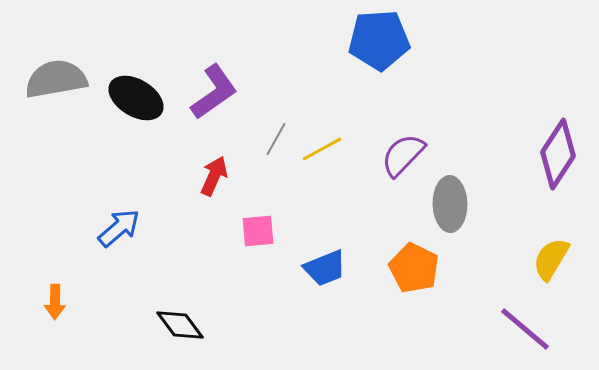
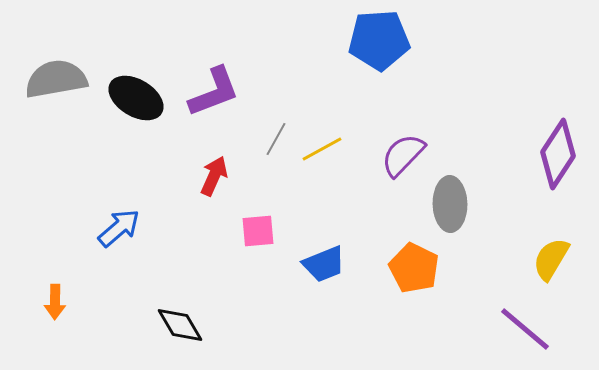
purple L-shape: rotated 14 degrees clockwise
blue trapezoid: moved 1 px left, 4 px up
black diamond: rotated 6 degrees clockwise
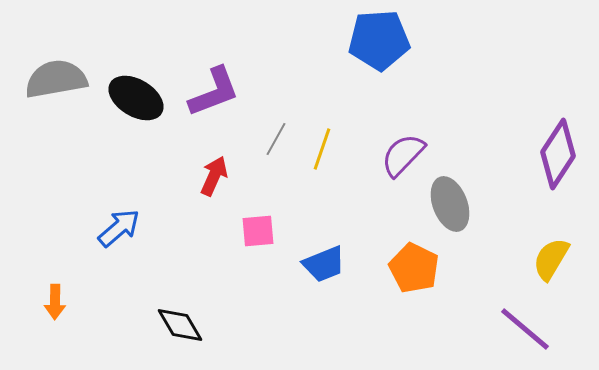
yellow line: rotated 42 degrees counterclockwise
gray ellipse: rotated 20 degrees counterclockwise
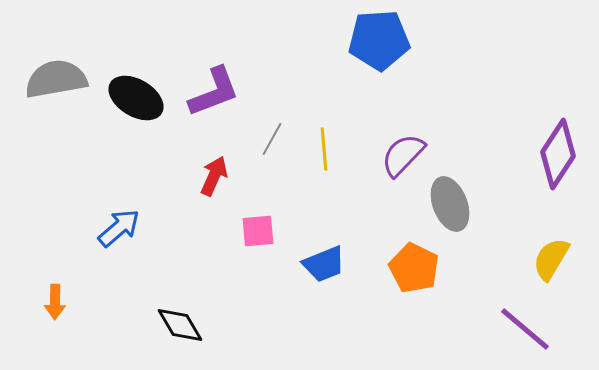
gray line: moved 4 px left
yellow line: moved 2 px right; rotated 24 degrees counterclockwise
